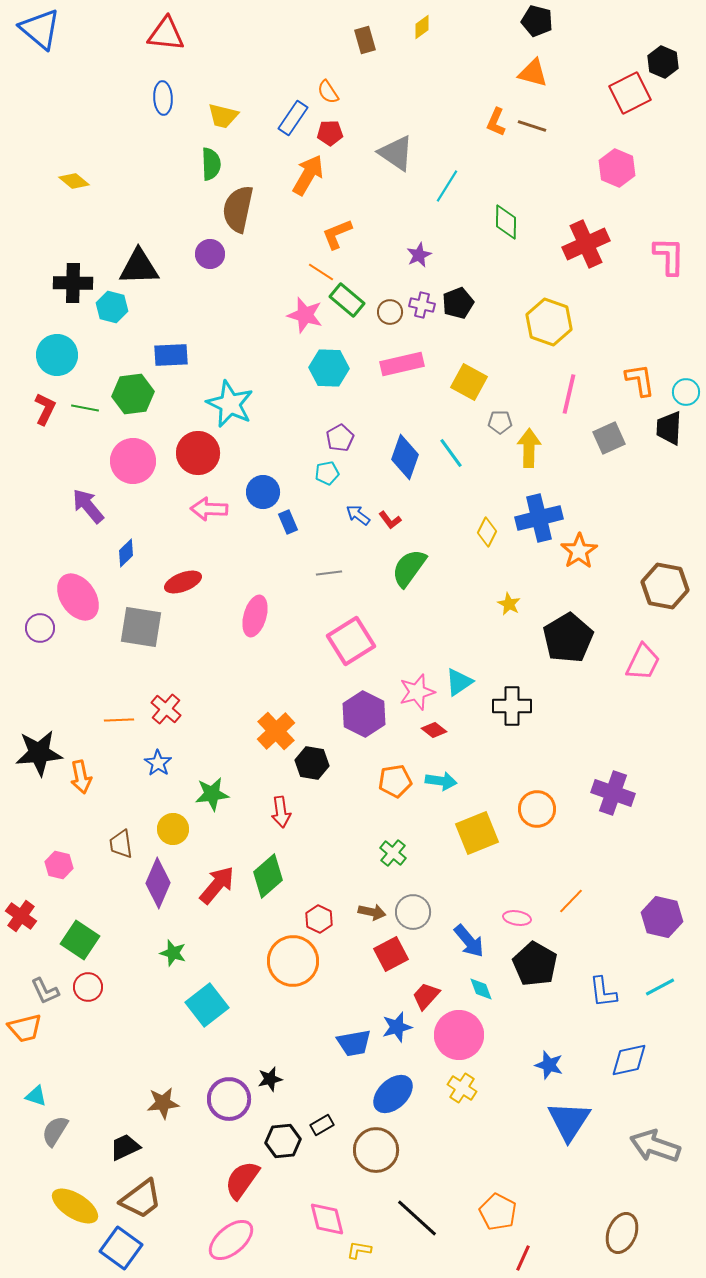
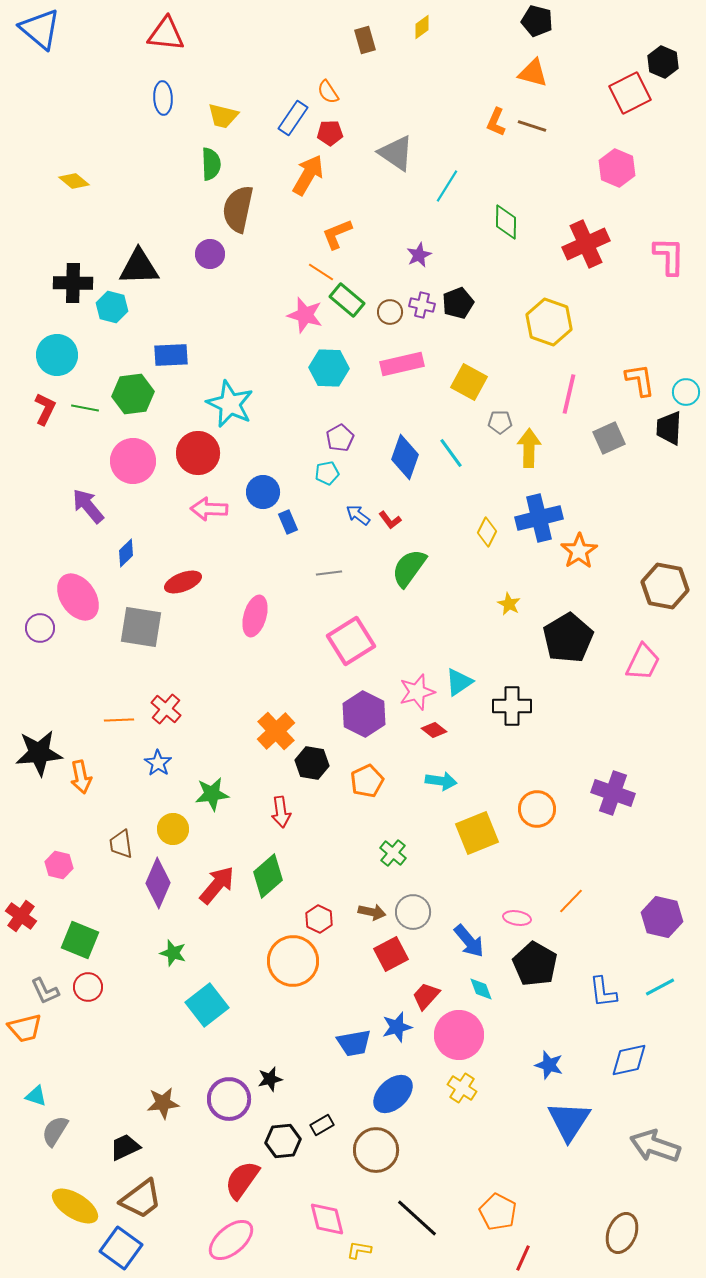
orange pentagon at (395, 781): moved 28 px left; rotated 16 degrees counterclockwise
green square at (80, 940): rotated 12 degrees counterclockwise
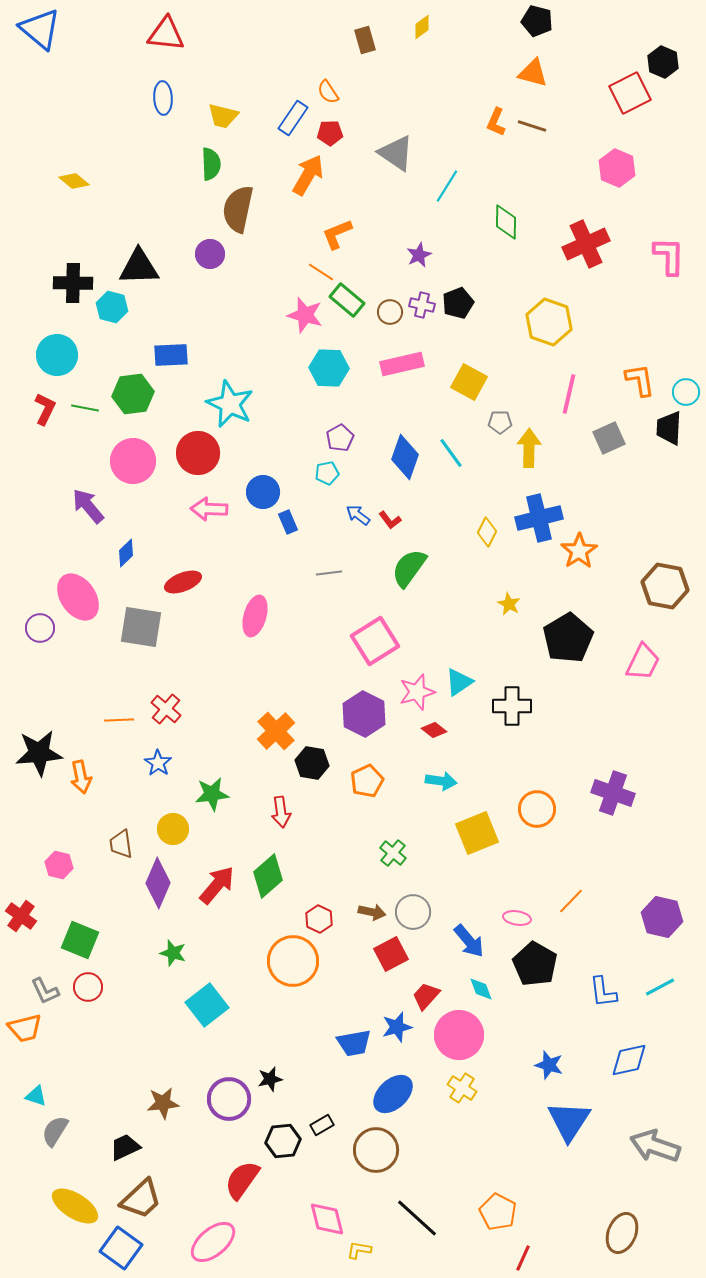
pink square at (351, 641): moved 24 px right
brown trapezoid at (141, 1199): rotated 6 degrees counterclockwise
pink ellipse at (231, 1240): moved 18 px left, 2 px down
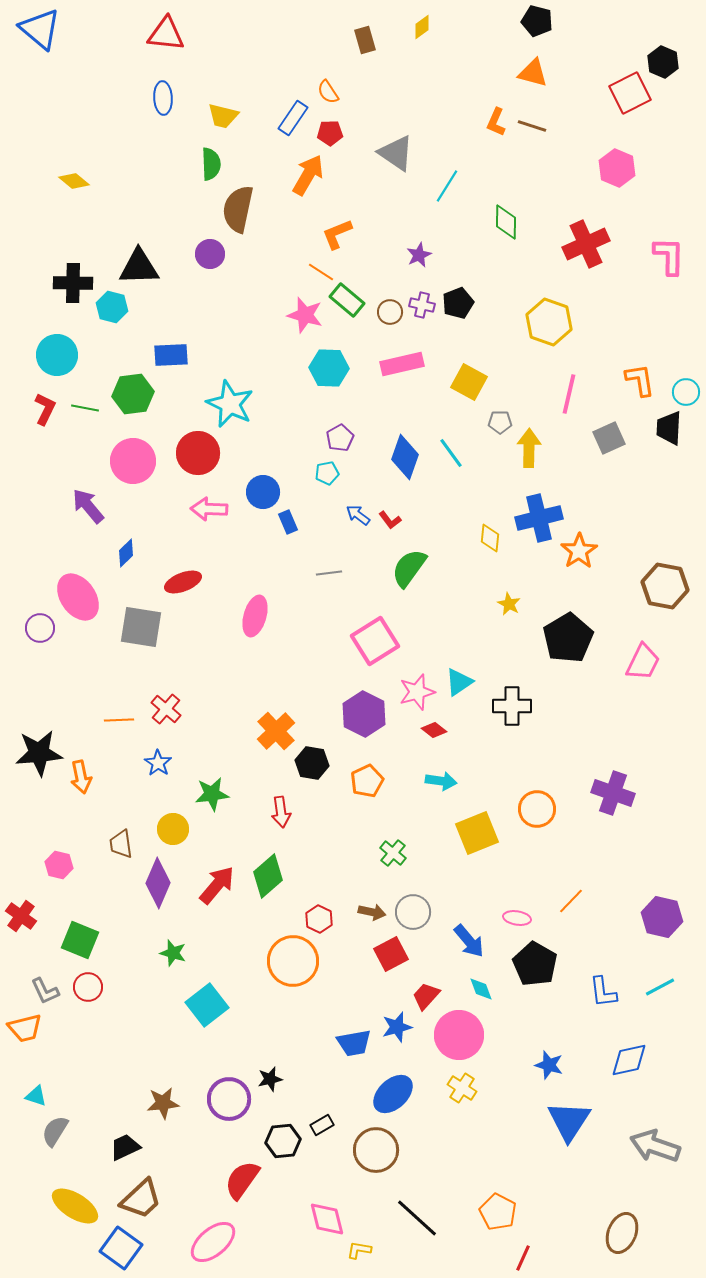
yellow diamond at (487, 532): moved 3 px right, 6 px down; rotated 20 degrees counterclockwise
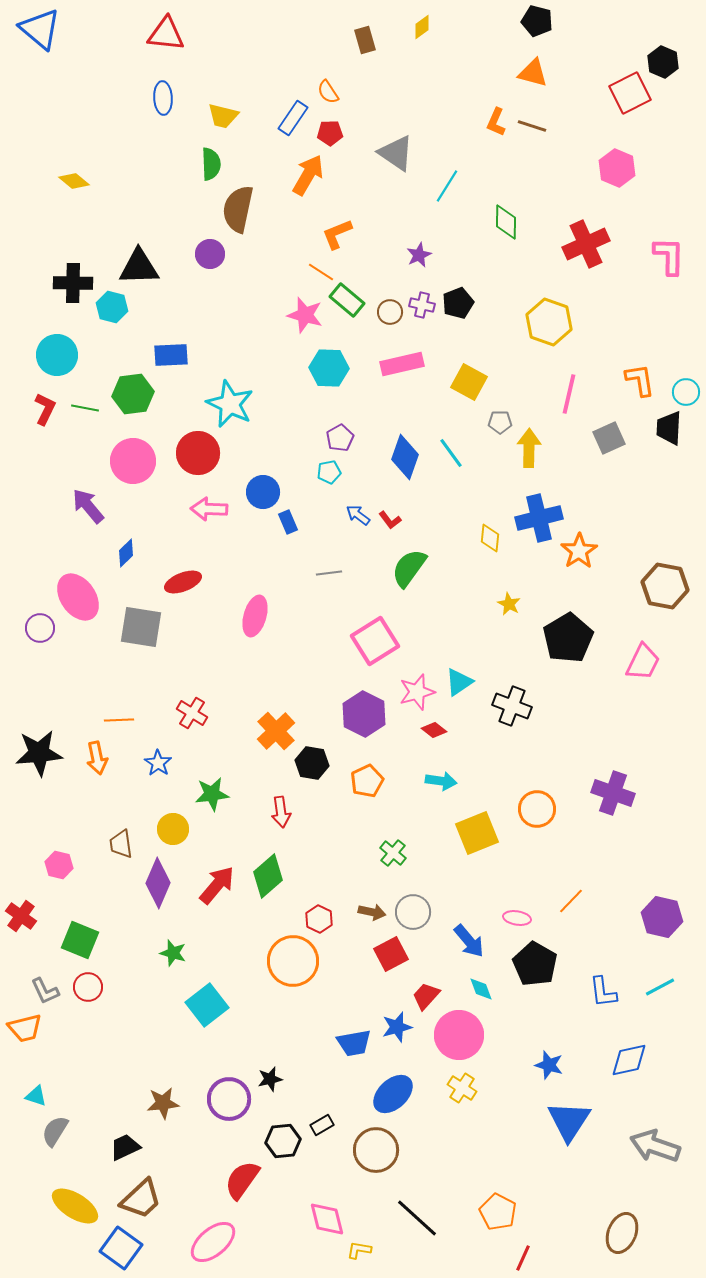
cyan pentagon at (327, 473): moved 2 px right, 1 px up
black cross at (512, 706): rotated 21 degrees clockwise
red cross at (166, 709): moved 26 px right, 4 px down; rotated 8 degrees counterclockwise
orange arrow at (81, 777): moved 16 px right, 19 px up
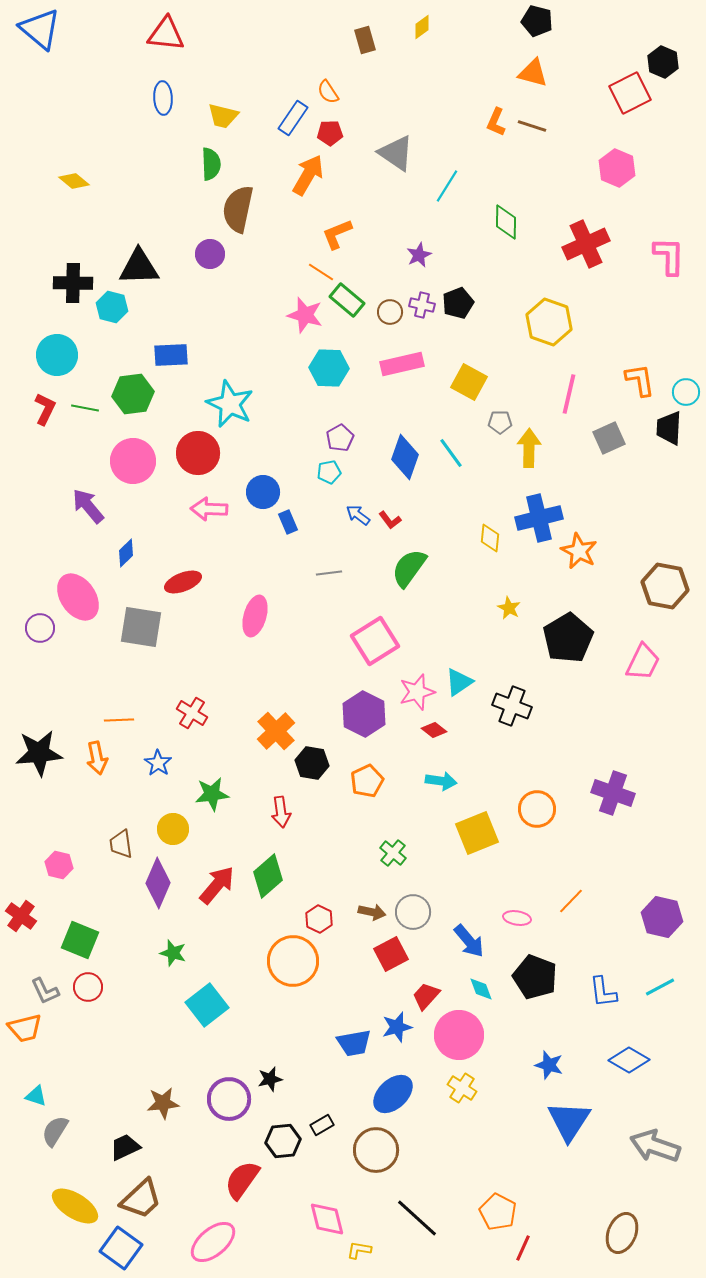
orange star at (579, 551): rotated 12 degrees counterclockwise
yellow star at (509, 604): moved 4 px down
black pentagon at (535, 964): moved 13 px down; rotated 9 degrees counterclockwise
blue diamond at (629, 1060): rotated 42 degrees clockwise
red line at (523, 1258): moved 10 px up
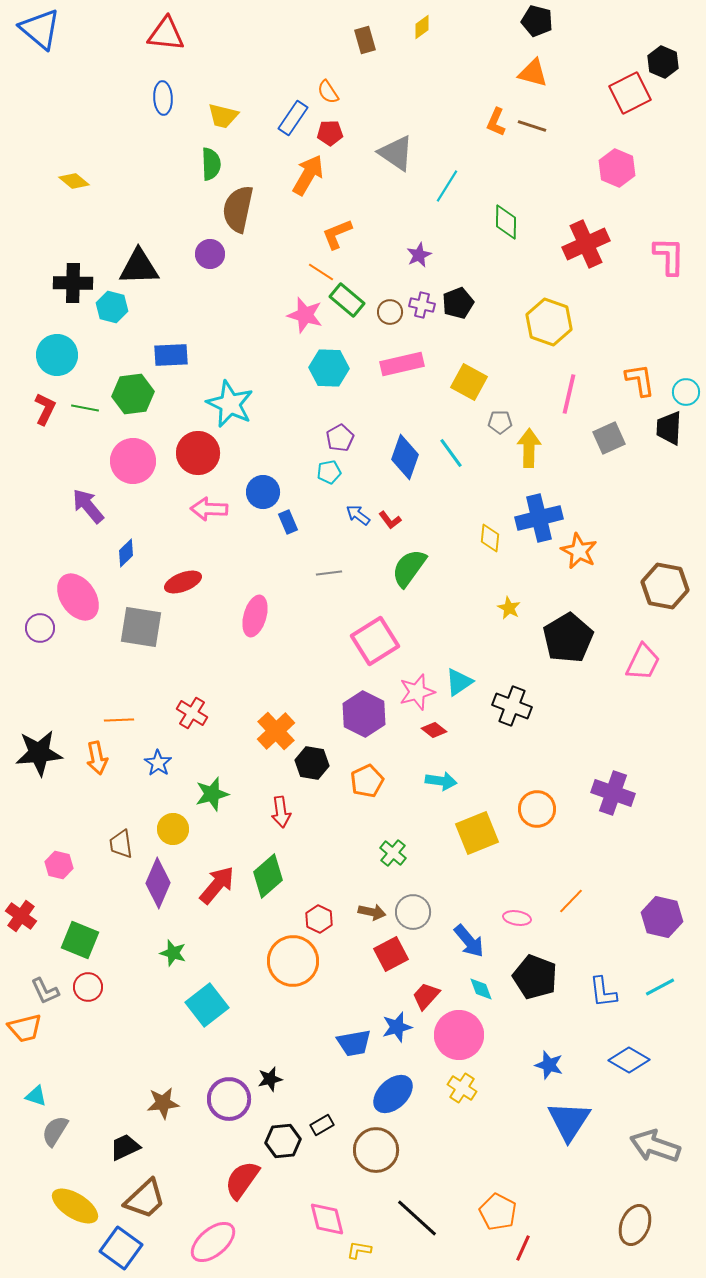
green star at (212, 794): rotated 8 degrees counterclockwise
brown trapezoid at (141, 1199): moved 4 px right
brown ellipse at (622, 1233): moved 13 px right, 8 px up
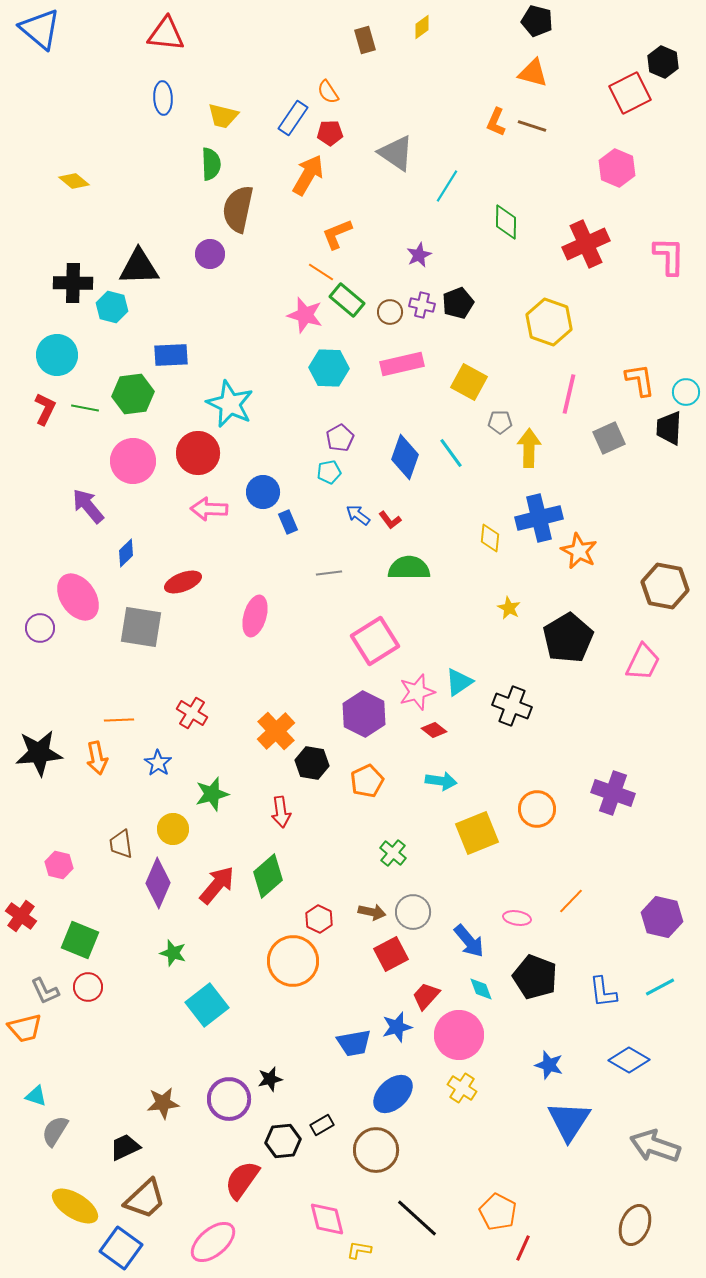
green semicircle at (409, 568): rotated 54 degrees clockwise
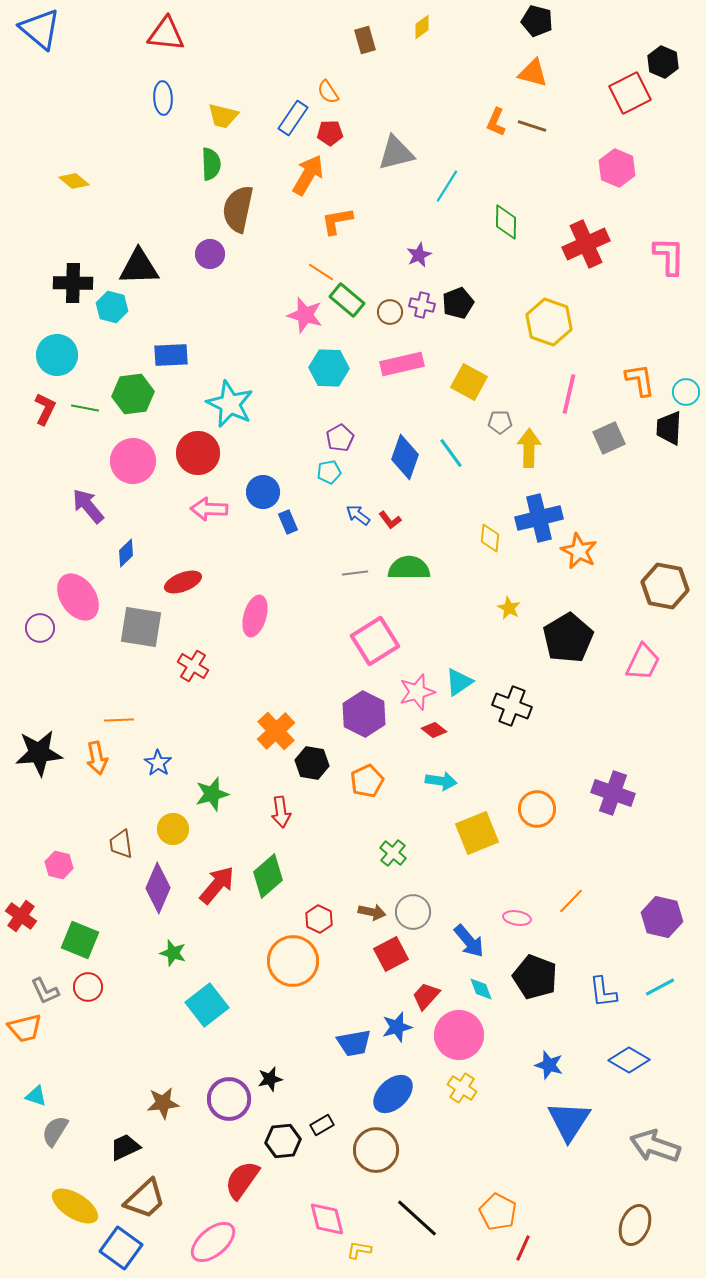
gray triangle at (396, 153): rotated 48 degrees counterclockwise
orange L-shape at (337, 234): moved 13 px up; rotated 12 degrees clockwise
gray line at (329, 573): moved 26 px right
red cross at (192, 713): moved 1 px right, 47 px up
purple diamond at (158, 883): moved 5 px down
